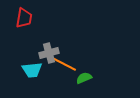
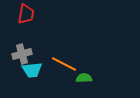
red trapezoid: moved 2 px right, 4 px up
gray cross: moved 27 px left, 1 px down
green semicircle: rotated 21 degrees clockwise
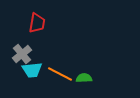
red trapezoid: moved 11 px right, 9 px down
gray cross: rotated 24 degrees counterclockwise
orange line: moved 4 px left, 10 px down
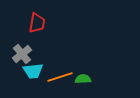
cyan trapezoid: moved 1 px right, 1 px down
orange line: moved 3 px down; rotated 45 degrees counterclockwise
green semicircle: moved 1 px left, 1 px down
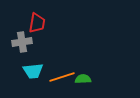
gray cross: moved 12 px up; rotated 30 degrees clockwise
orange line: moved 2 px right
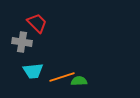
red trapezoid: rotated 55 degrees counterclockwise
gray cross: rotated 18 degrees clockwise
green semicircle: moved 4 px left, 2 px down
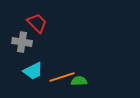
cyan trapezoid: rotated 20 degrees counterclockwise
